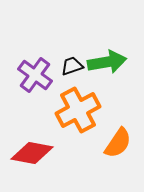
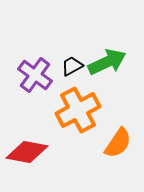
green arrow: rotated 15 degrees counterclockwise
black trapezoid: rotated 10 degrees counterclockwise
red diamond: moved 5 px left, 1 px up
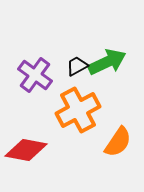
black trapezoid: moved 5 px right
orange semicircle: moved 1 px up
red diamond: moved 1 px left, 2 px up
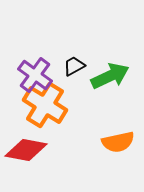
green arrow: moved 3 px right, 14 px down
black trapezoid: moved 3 px left
orange cross: moved 33 px left, 5 px up; rotated 30 degrees counterclockwise
orange semicircle: rotated 44 degrees clockwise
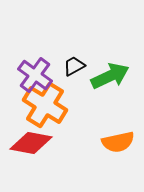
red diamond: moved 5 px right, 7 px up
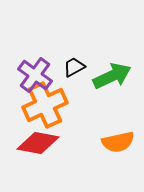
black trapezoid: moved 1 px down
green arrow: moved 2 px right
orange cross: rotated 33 degrees clockwise
red diamond: moved 7 px right
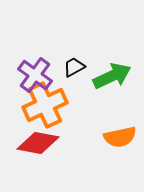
orange semicircle: moved 2 px right, 5 px up
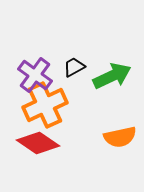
red diamond: rotated 24 degrees clockwise
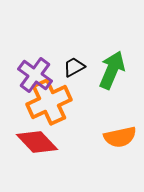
green arrow: moved 6 px up; rotated 42 degrees counterclockwise
orange cross: moved 4 px right, 3 px up
red diamond: moved 1 px left, 1 px up; rotated 12 degrees clockwise
